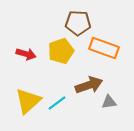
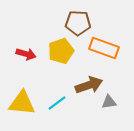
yellow triangle: moved 6 px left, 2 px down; rotated 48 degrees clockwise
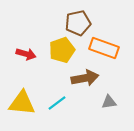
brown pentagon: rotated 15 degrees counterclockwise
yellow pentagon: moved 1 px right, 1 px up
brown arrow: moved 4 px left, 7 px up; rotated 8 degrees clockwise
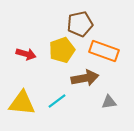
brown pentagon: moved 2 px right, 1 px down
orange rectangle: moved 3 px down
cyan line: moved 2 px up
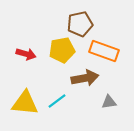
yellow pentagon: rotated 10 degrees clockwise
yellow triangle: moved 3 px right
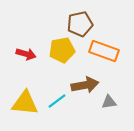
brown arrow: moved 7 px down
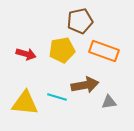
brown pentagon: moved 3 px up
cyan line: moved 4 px up; rotated 54 degrees clockwise
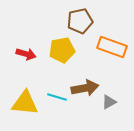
orange rectangle: moved 8 px right, 4 px up
brown arrow: moved 3 px down
gray triangle: rotated 21 degrees counterclockwise
